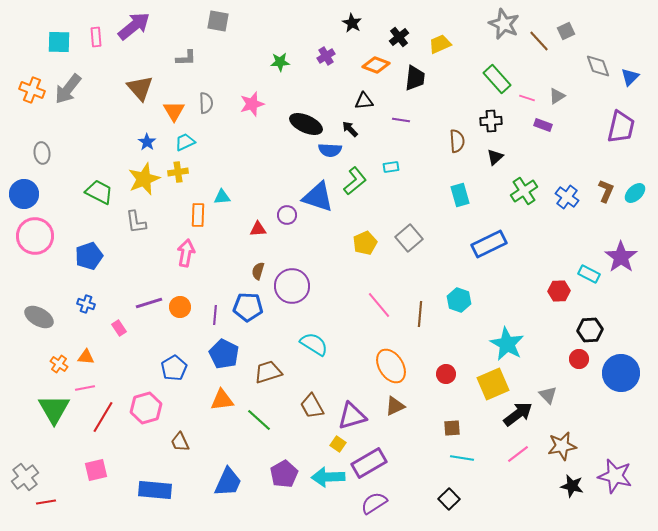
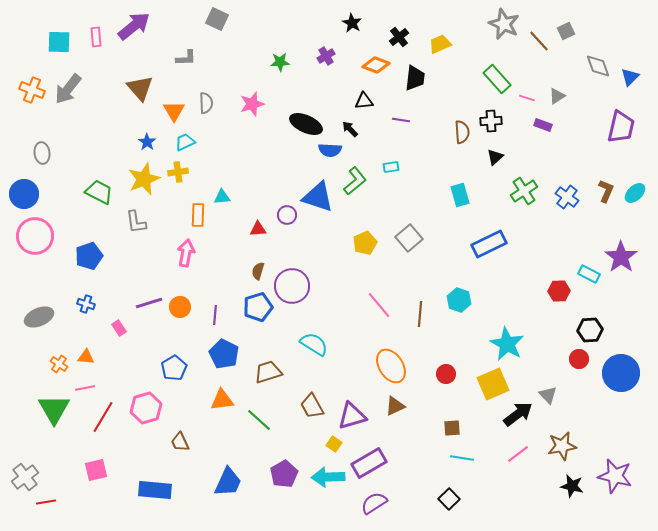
gray square at (218, 21): moved 1 px left, 2 px up; rotated 15 degrees clockwise
brown semicircle at (457, 141): moved 5 px right, 9 px up
blue pentagon at (248, 307): moved 10 px right; rotated 20 degrees counterclockwise
gray ellipse at (39, 317): rotated 52 degrees counterclockwise
yellow square at (338, 444): moved 4 px left
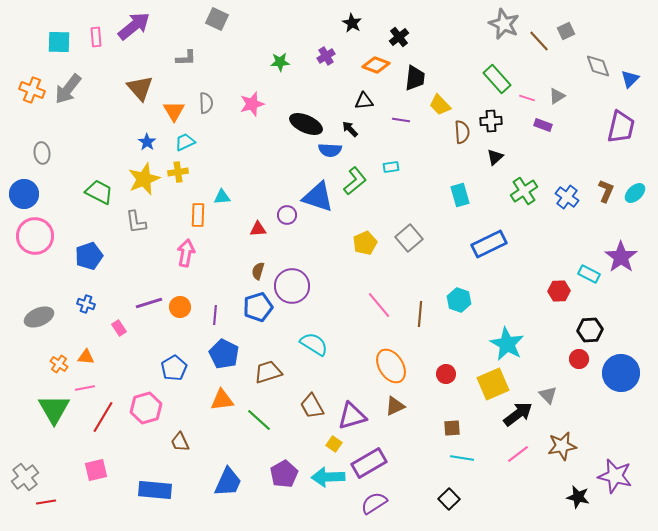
yellow trapezoid at (440, 44): moved 61 px down; rotated 110 degrees counterclockwise
blue triangle at (630, 77): moved 2 px down
black star at (572, 486): moved 6 px right, 11 px down
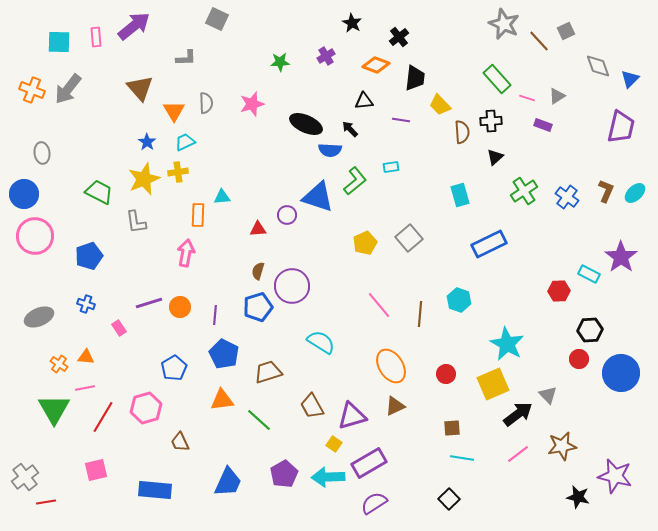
cyan semicircle at (314, 344): moved 7 px right, 2 px up
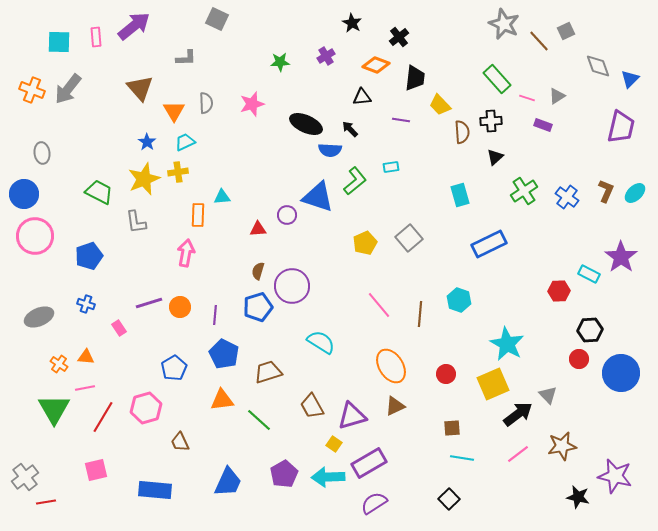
black triangle at (364, 101): moved 2 px left, 4 px up
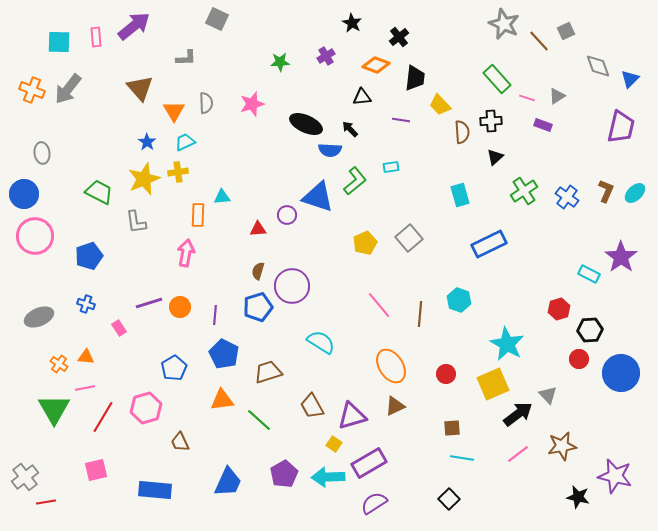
red hexagon at (559, 291): moved 18 px down; rotated 15 degrees counterclockwise
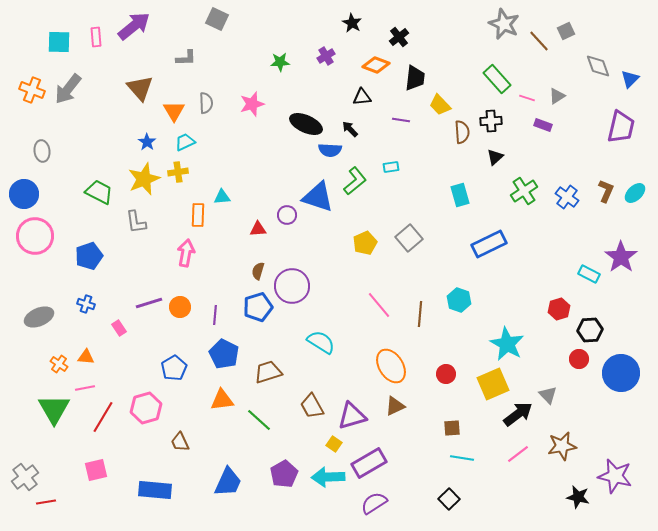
gray ellipse at (42, 153): moved 2 px up
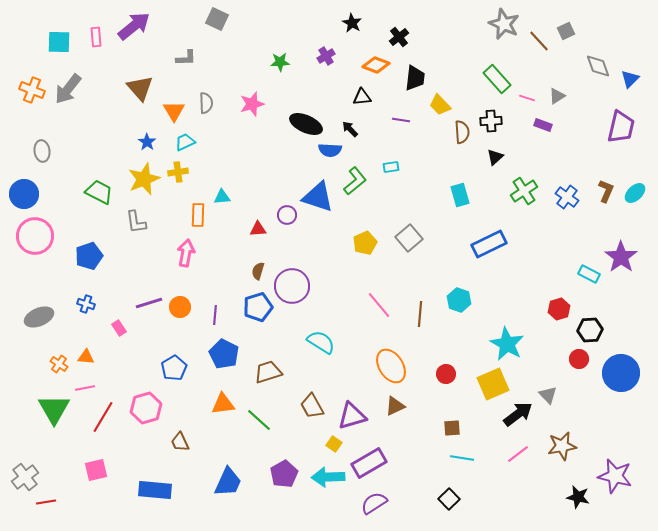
orange triangle at (222, 400): moved 1 px right, 4 px down
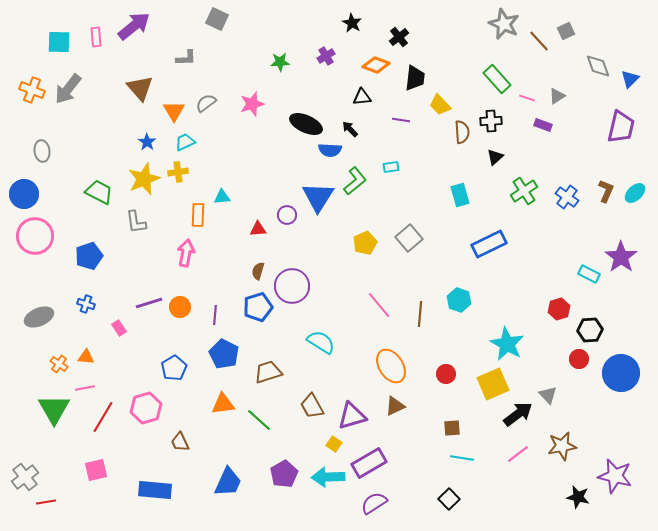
gray semicircle at (206, 103): rotated 125 degrees counterclockwise
blue triangle at (318, 197): rotated 44 degrees clockwise
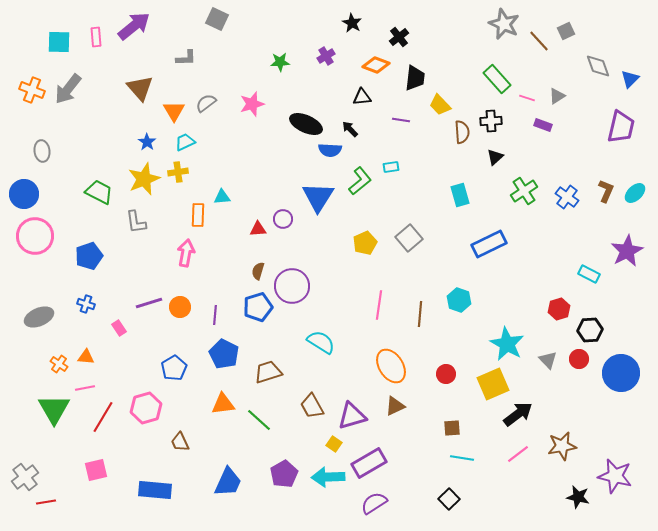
green L-shape at (355, 181): moved 5 px right
purple circle at (287, 215): moved 4 px left, 4 px down
purple star at (621, 257): moved 6 px right, 6 px up; rotated 8 degrees clockwise
pink line at (379, 305): rotated 48 degrees clockwise
gray triangle at (548, 395): moved 35 px up
